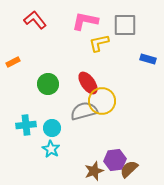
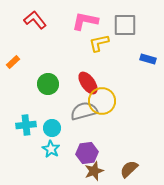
orange rectangle: rotated 16 degrees counterclockwise
purple hexagon: moved 28 px left, 7 px up
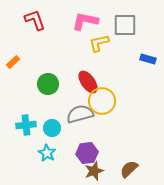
red L-shape: rotated 20 degrees clockwise
red ellipse: moved 1 px up
gray semicircle: moved 4 px left, 3 px down
cyan star: moved 4 px left, 4 px down
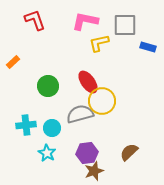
blue rectangle: moved 12 px up
green circle: moved 2 px down
brown semicircle: moved 17 px up
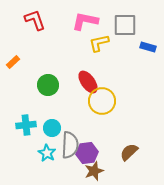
green circle: moved 1 px up
gray semicircle: moved 10 px left, 31 px down; rotated 108 degrees clockwise
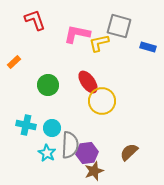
pink L-shape: moved 8 px left, 13 px down
gray square: moved 6 px left, 1 px down; rotated 15 degrees clockwise
orange rectangle: moved 1 px right
cyan cross: rotated 18 degrees clockwise
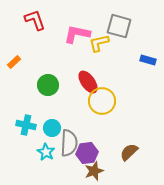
blue rectangle: moved 13 px down
gray semicircle: moved 1 px left, 2 px up
cyan star: moved 1 px left, 1 px up
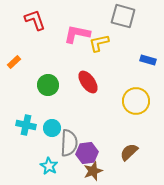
gray square: moved 4 px right, 10 px up
yellow circle: moved 34 px right
cyan star: moved 3 px right, 14 px down
brown star: moved 1 px left
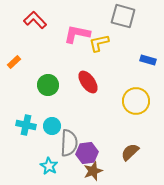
red L-shape: rotated 25 degrees counterclockwise
cyan circle: moved 2 px up
brown semicircle: moved 1 px right
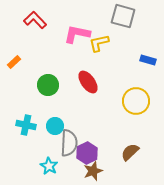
cyan circle: moved 3 px right
purple hexagon: rotated 20 degrees counterclockwise
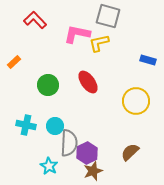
gray square: moved 15 px left
